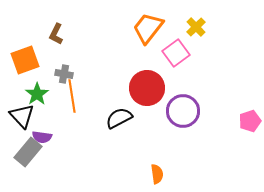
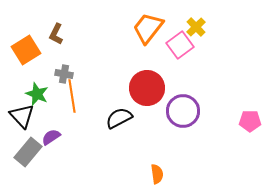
pink square: moved 4 px right, 8 px up
orange square: moved 1 px right, 10 px up; rotated 12 degrees counterclockwise
green star: rotated 15 degrees counterclockwise
pink pentagon: rotated 20 degrees clockwise
purple semicircle: moved 9 px right; rotated 138 degrees clockwise
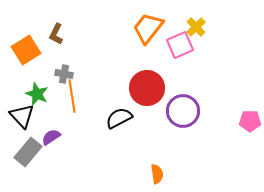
pink square: rotated 12 degrees clockwise
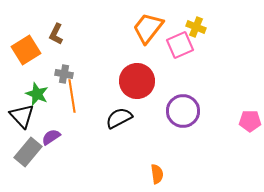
yellow cross: rotated 24 degrees counterclockwise
red circle: moved 10 px left, 7 px up
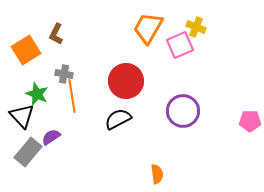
orange trapezoid: rotated 8 degrees counterclockwise
red circle: moved 11 px left
black semicircle: moved 1 px left, 1 px down
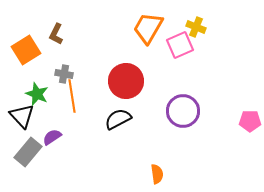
purple semicircle: moved 1 px right
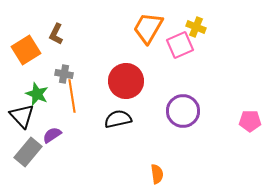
black semicircle: rotated 16 degrees clockwise
purple semicircle: moved 2 px up
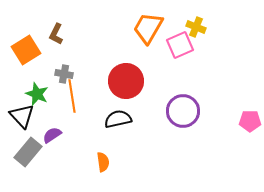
orange semicircle: moved 54 px left, 12 px up
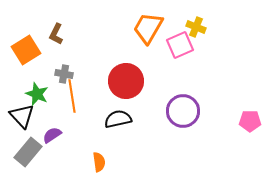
orange semicircle: moved 4 px left
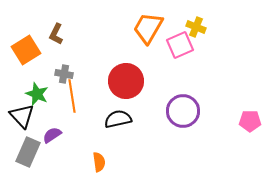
gray rectangle: rotated 16 degrees counterclockwise
